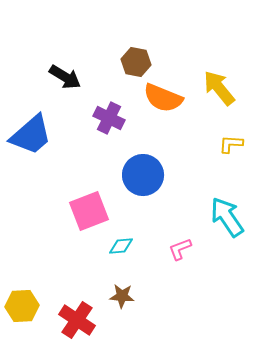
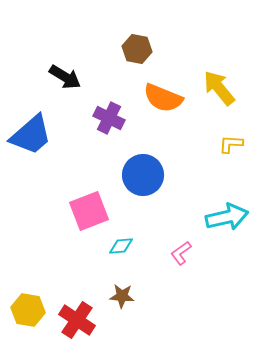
brown hexagon: moved 1 px right, 13 px up
cyan arrow: rotated 111 degrees clockwise
pink L-shape: moved 1 px right, 4 px down; rotated 15 degrees counterclockwise
yellow hexagon: moved 6 px right, 4 px down; rotated 12 degrees clockwise
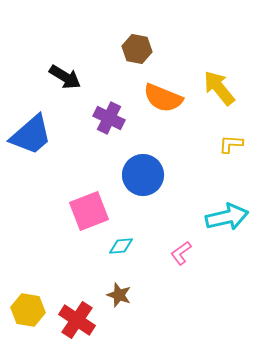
brown star: moved 3 px left, 1 px up; rotated 15 degrees clockwise
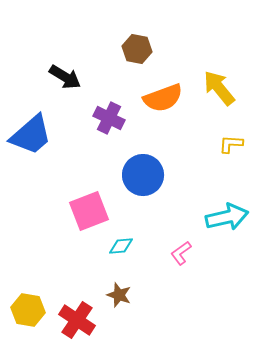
orange semicircle: rotated 42 degrees counterclockwise
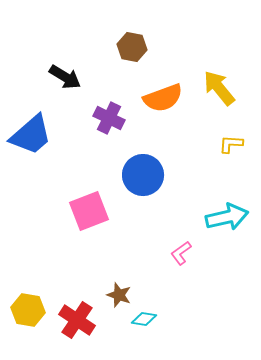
brown hexagon: moved 5 px left, 2 px up
cyan diamond: moved 23 px right, 73 px down; rotated 15 degrees clockwise
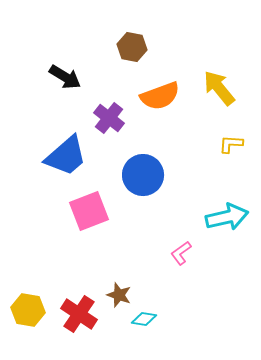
orange semicircle: moved 3 px left, 2 px up
purple cross: rotated 12 degrees clockwise
blue trapezoid: moved 35 px right, 21 px down
red cross: moved 2 px right, 6 px up
